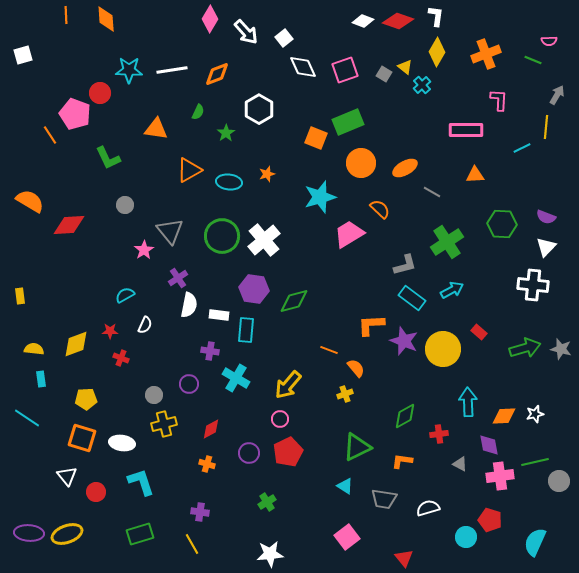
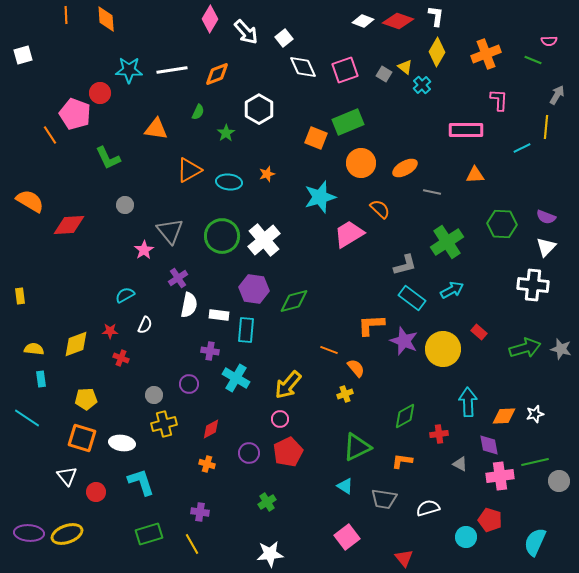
gray line at (432, 192): rotated 18 degrees counterclockwise
green rectangle at (140, 534): moved 9 px right
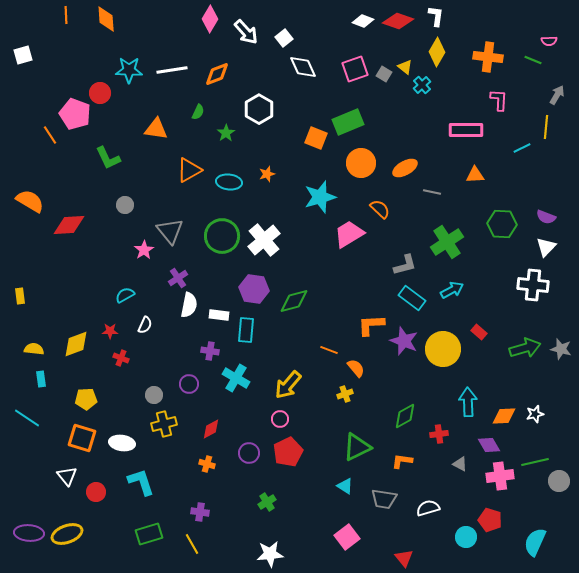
orange cross at (486, 54): moved 2 px right, 3 px down; rotated 28 degrees clockwise
pink square at (345, 70): moved 10 px right, 1 px up
purple diamond at (489, 445): rotated 20 degrees counterclockwise
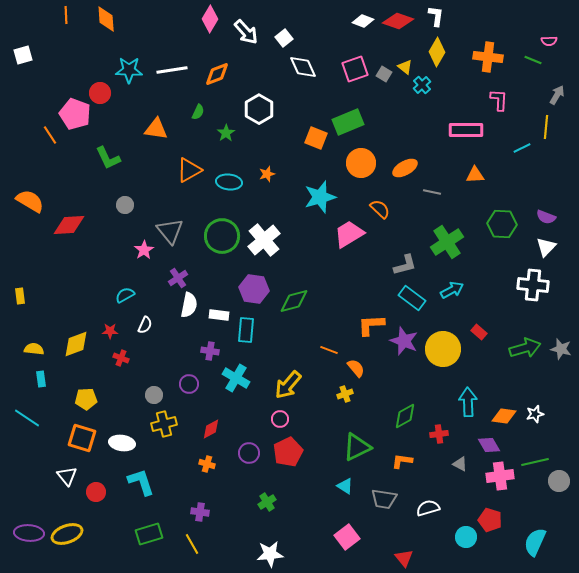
orange diamond at (504, 416): rotated 10 degrees clockwise
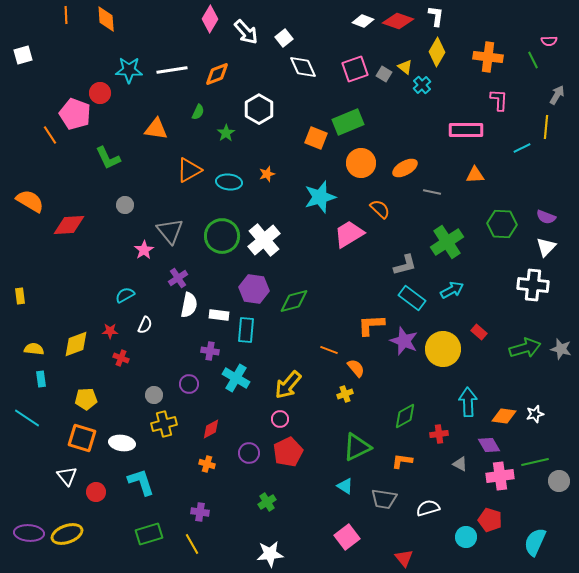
green line at (533, 60): rotated 42 degrees clockwise
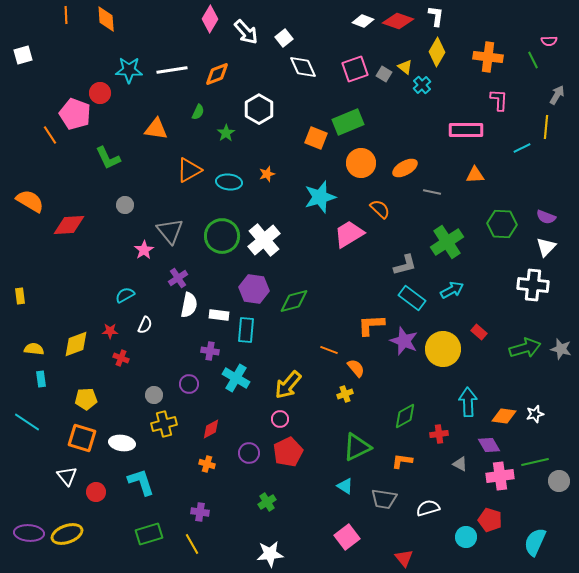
cyan line at (27, 418): moved 4 px down
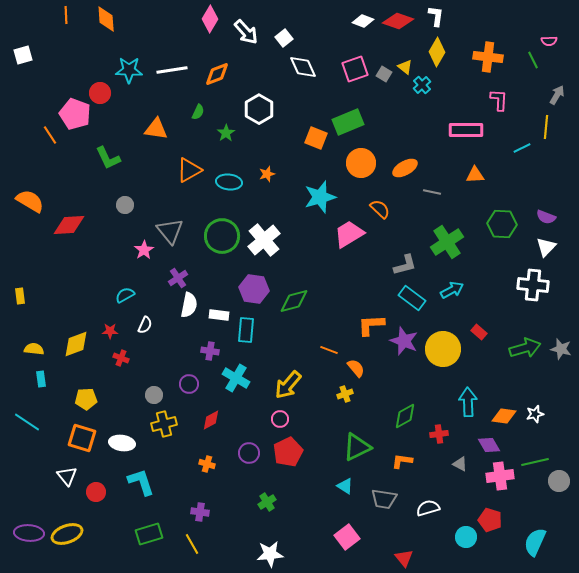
red diamond at (211, 429): moved 9 px up
